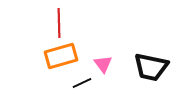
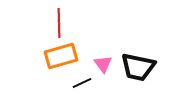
black trapezoid: moved 13 px left
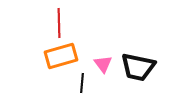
black line: rotated 60 degrees counterclockwise
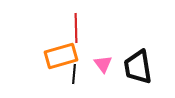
red line: moved 17 px right, 5 px down
black trapezoid: rotated 69 degrees clockwise
black line: moved 8 px left, 9 px up
